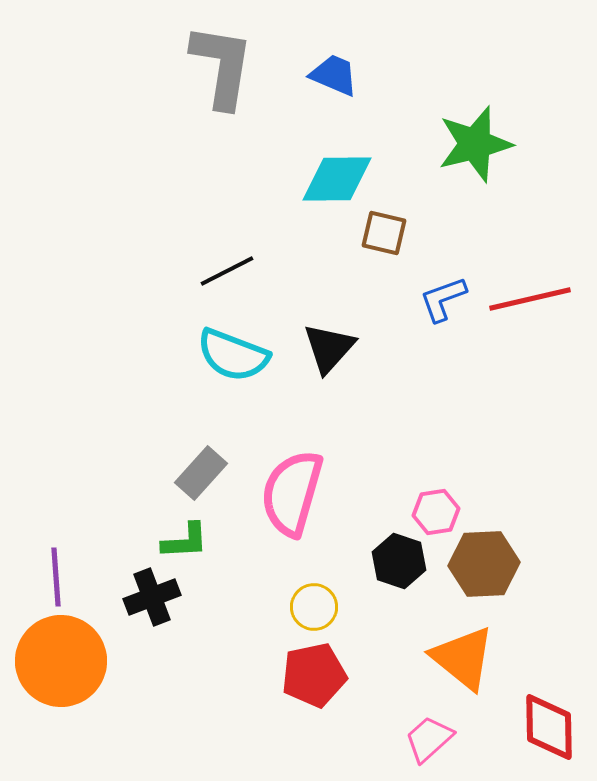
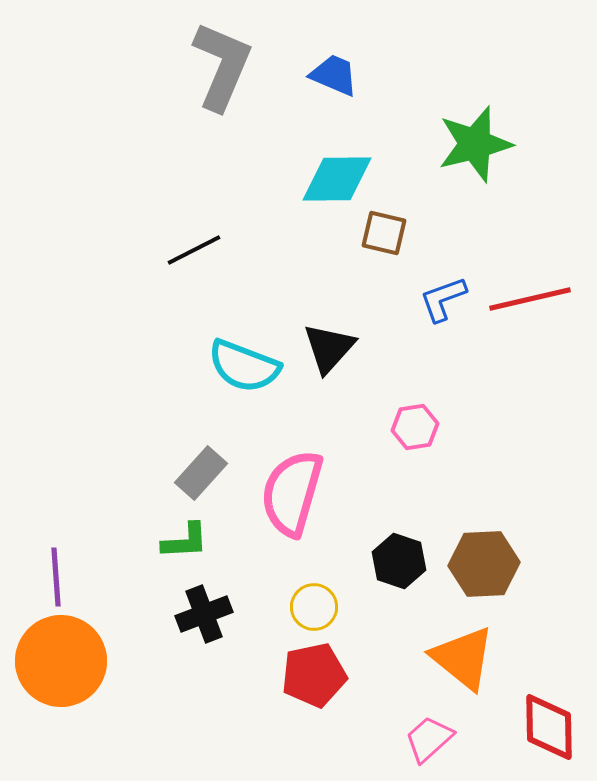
gray L-shape: rotated 14 degrees clockwise
black line: moved 33 px left, 21 px up
cyan semicircle: moved 11 px right, 11 px down
pink hexagon: moved 21 px left, 85 px up
black cross: moved 52 px right, 17 px down
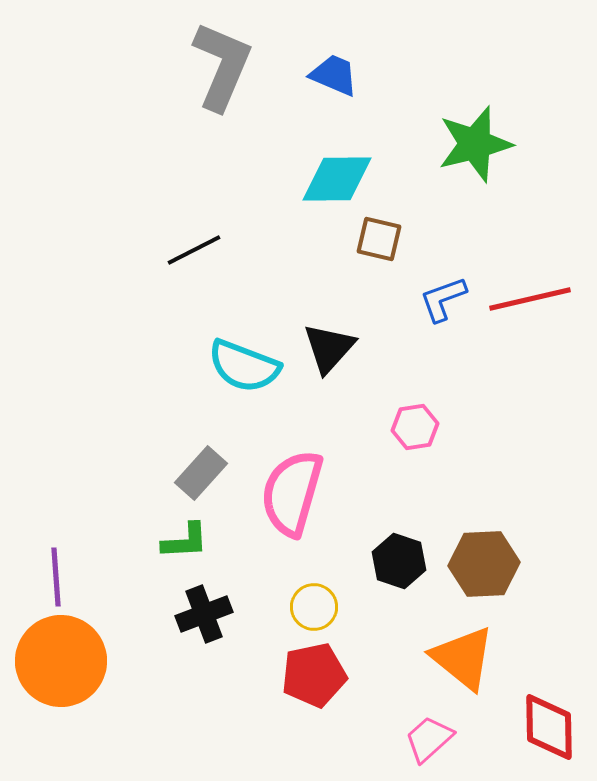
brown square: moved 5 px left, 6 px down
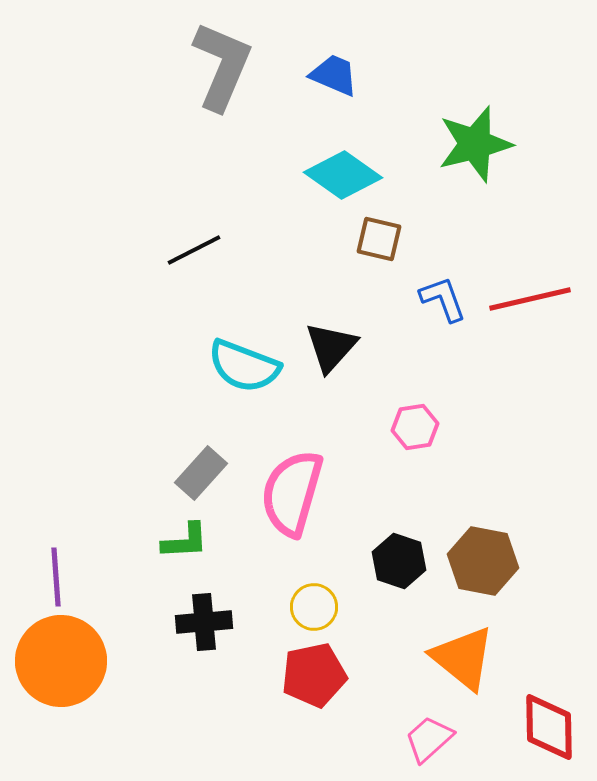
cyan diamond: moved 6 px right, 4 px up; rotated 36 degrees clockwise
blue L-shape: rotated 90 degrees clockwise
black triangle: moved 2 px right, 1 px up
brown hexagon: moved 1 px left, 3 px up; rotated 14 degrees clockwise
black cross: moved 8 px down; rotated 16 degrees clockwise
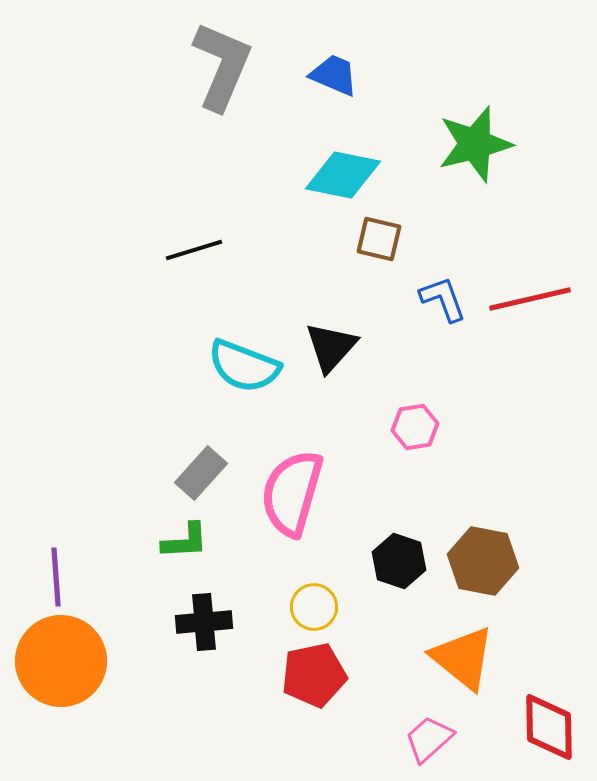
cyan diamond: rotated 24 degrees counterclockwise
black line: rotated 10 degrees clockwise
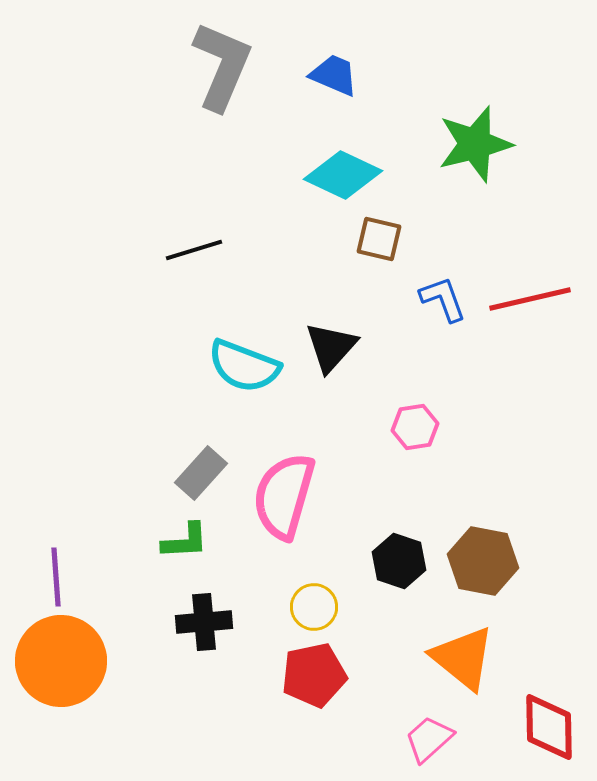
cyan diamond: rotated 14 degrees clockwise
pink semicircle: moved 8 px left, 3 px down
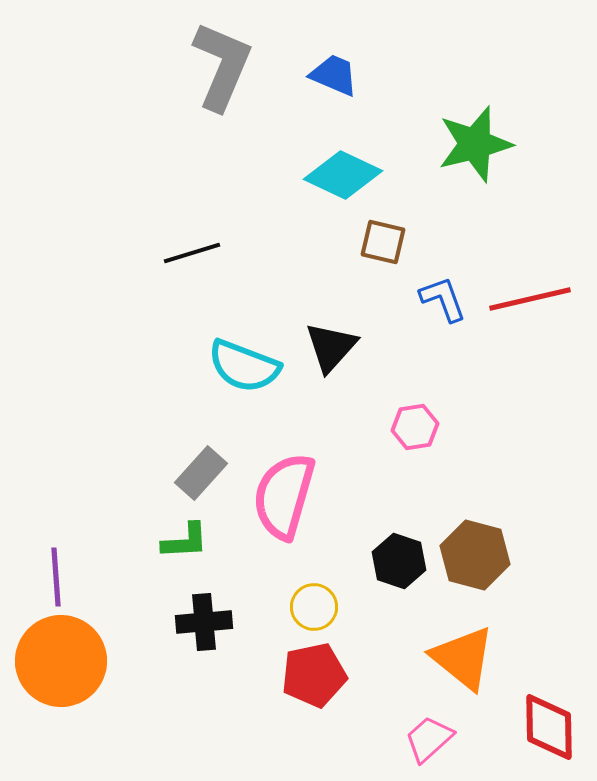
brown square: moved 4 px right, 3 px down
black line: moved 2 px left, 3 px down
brown hexagon: moved 8 px left, 6 px up; rotated 4 degrees clockwise
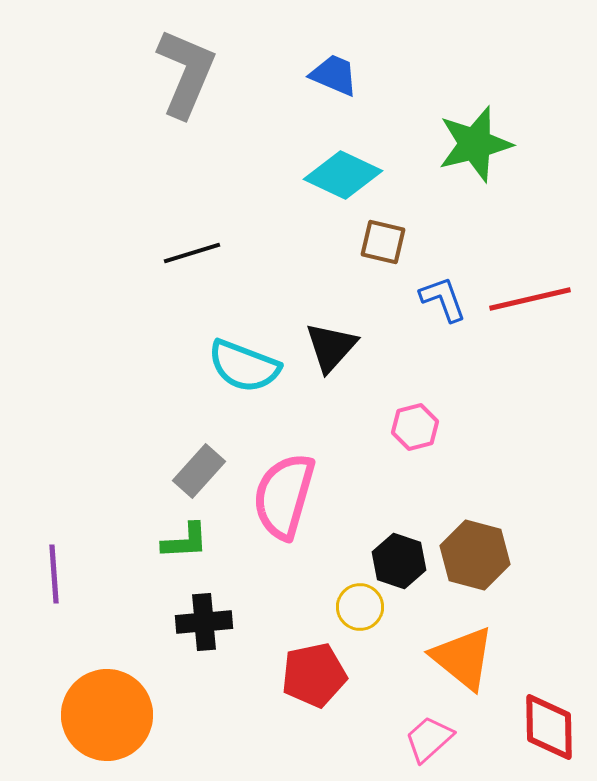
gray L-shape: moved 36 px left, 7 px down
pink hexagon: rotated 6 degrees counterclockwise
gray rectangle: moved 2 px left, 2 px up
purple line: moved 2 px left, 3 px up
yellow circle: moved 46 px right
orange circle: moved 46 px right, 54 px down
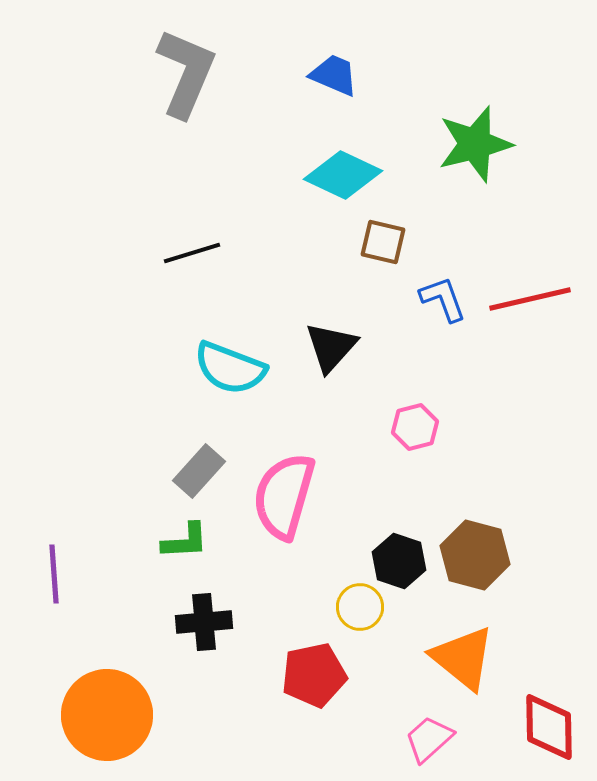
cyan semicircle: moved 14 px left, 2 px down
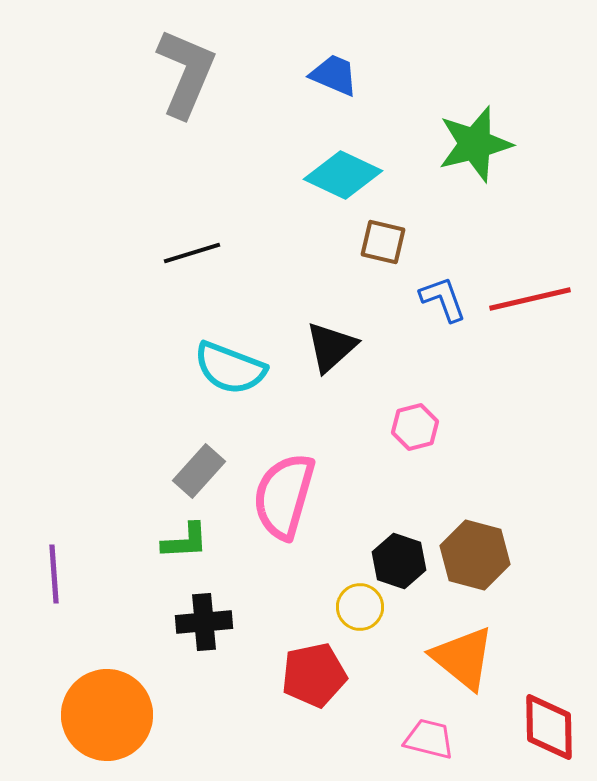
black triangle: rotated 6 degrees clockwise
pink trapezoid: rotated 56 degrees clockwise
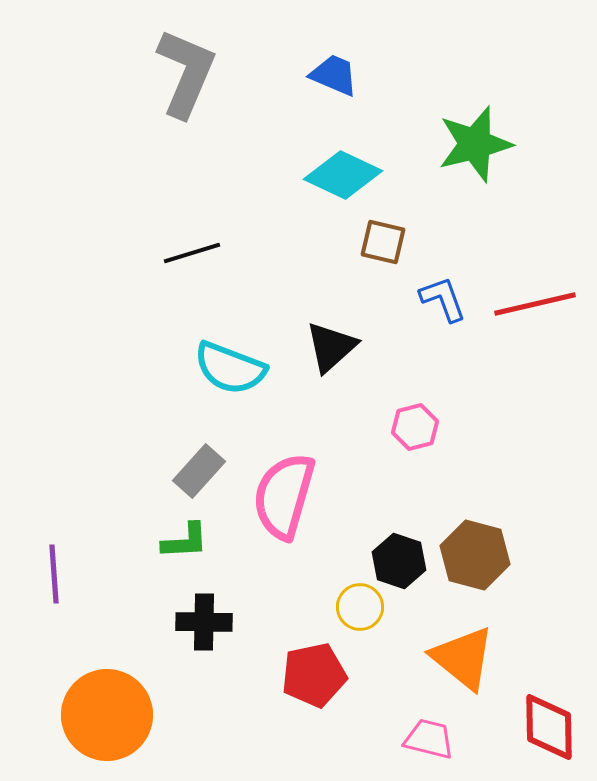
red line: moved 5 px right, 5 px down
black cross: rotated 6 degrees clockwise
